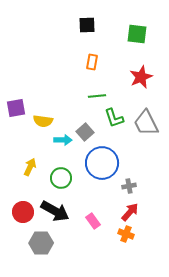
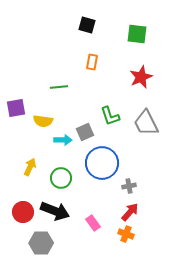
black square: rotated 18 degrees clockwise
green line: moved 38 px left, 9 px up
green L-shape: moved 4 px left, 2 px up
gray square: rotated 18 degrees clockwise
black arrow: rotated 8 degrees counterclockwise
pink rectangle: moved 2 px down
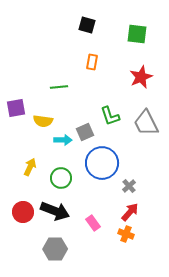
gray cross: rotated 32 degrees counterclockwise
gray hexagon: moved 14 px right, 6 px down
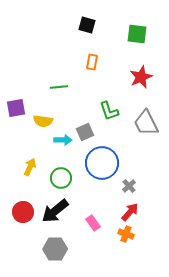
green L-shape: moved 1 px left, 5 px up
black arrow: rotated 120 degrees clockwise
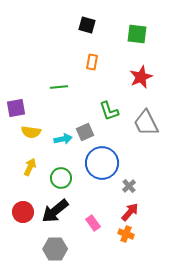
yellow semicircle: moved 12 px left, 11 px down
cyan arrow: moved 1 px up; rotated 12 degrees counterclockwise
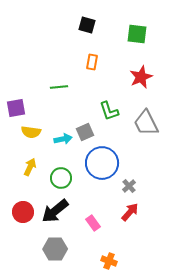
orange cross: moved 17 px left, 27 px down
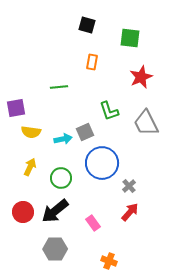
green square: moved 7 px left, 4 px down
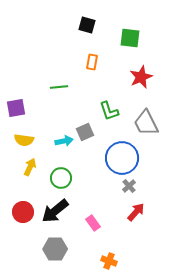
yellow semicircle: moved 7 px left, 8 px down
cyan arrow: moved 1 px right, 2 px down
blue circle: moved 20 px right, 5 px up
red arrow: moved 6 px right
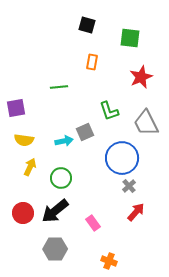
red circle: moved 1 px down
